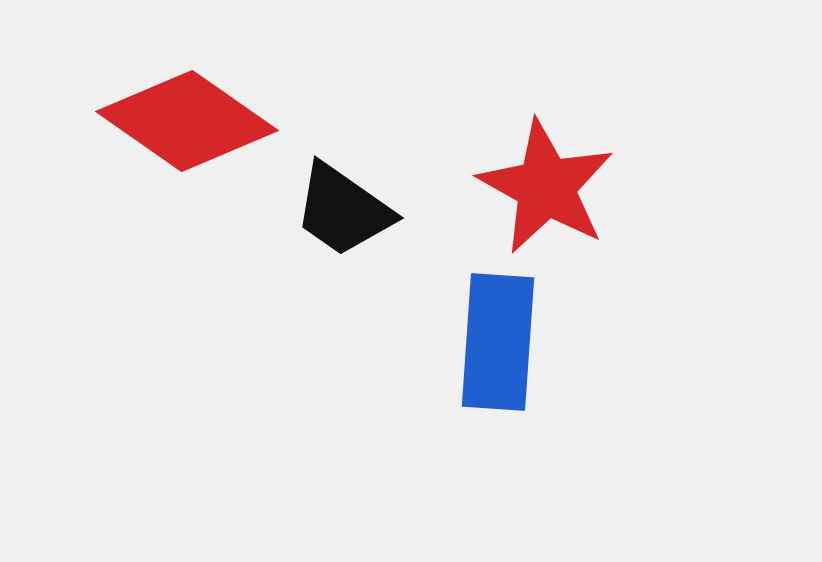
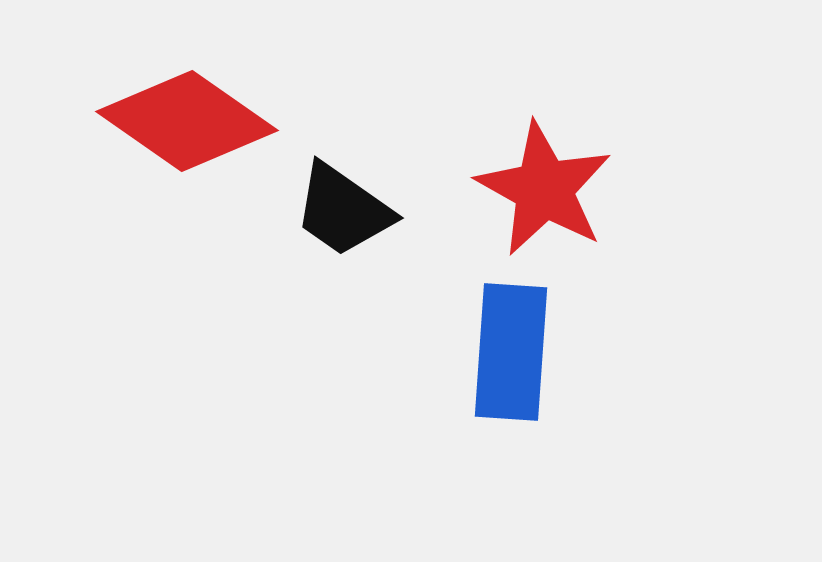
red star: moved 2 px left, 2 px down
blue rectangle: moved 13 px right, 10 px down
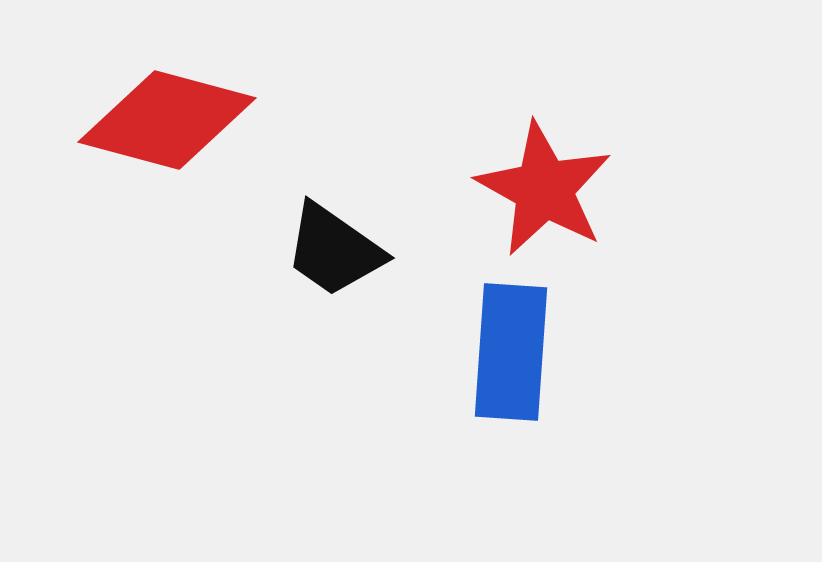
red diamond: moved 20 px left, 1 px up; rotated 20 degrees counterclockwise
black trapezoid: moved 9 px left, 40 px down
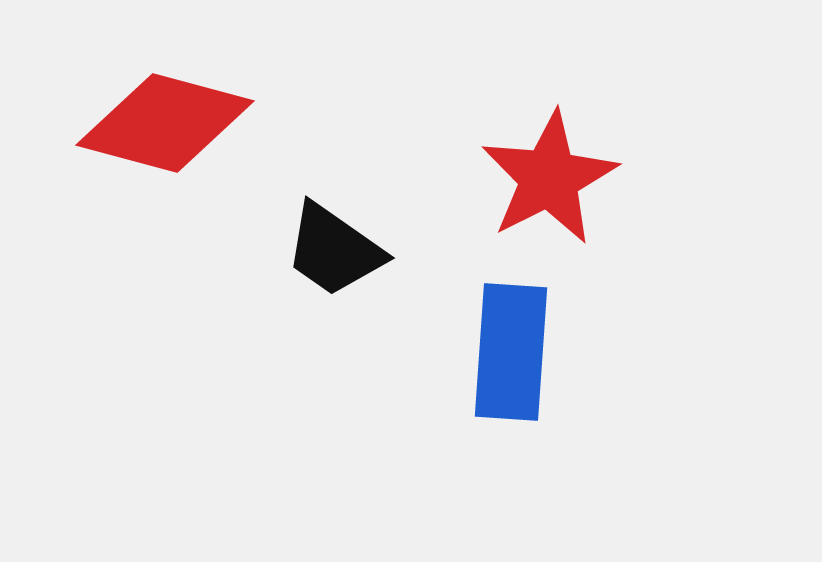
red diamond: moved 2 px left, 3 px down
red star: moved 5 px right, 11 px up; rotated 16 degrees clockwise
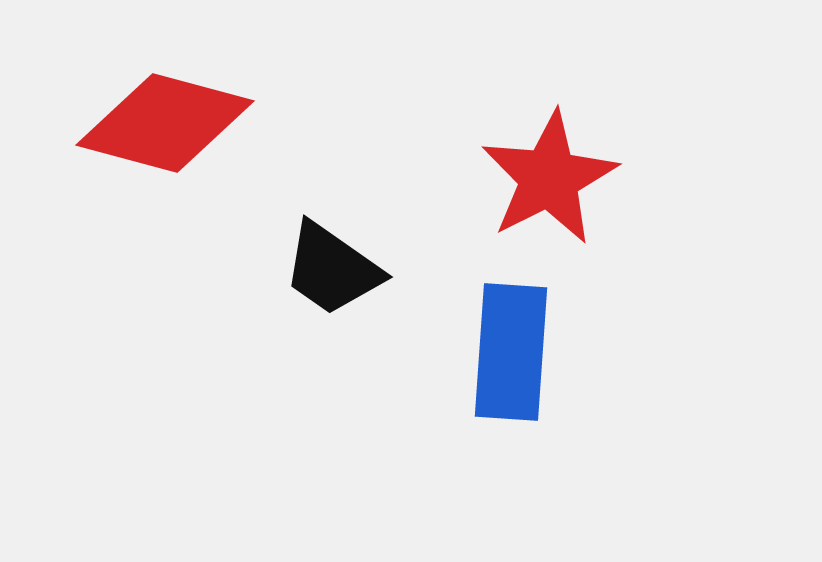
black trapezoid: moved 2 px left, 19 px down
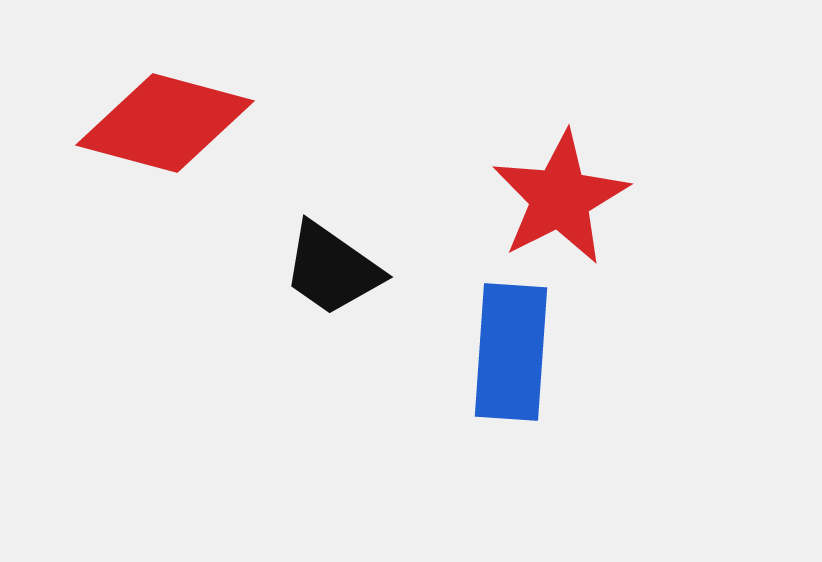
red star: moved 11 px right, 20 px down
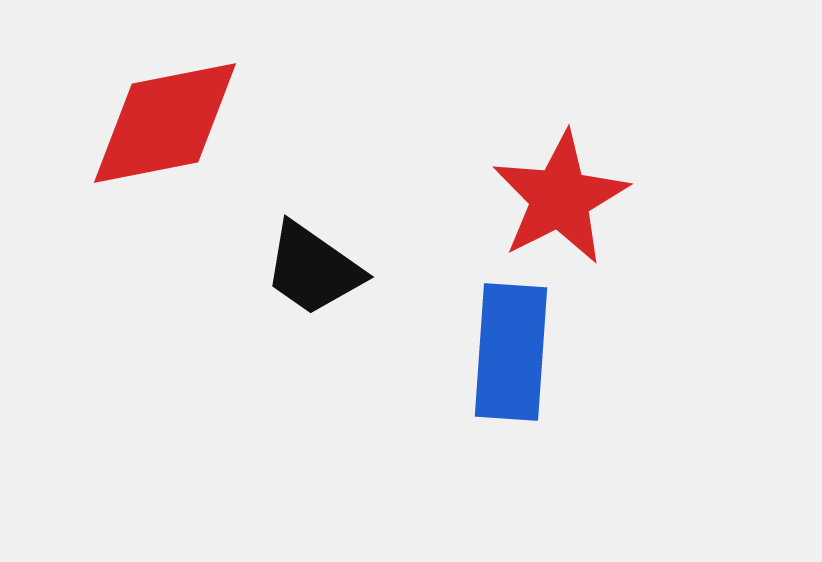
red diamond: rotated 26 degrees counterclockwise
black trapezoid: moved 19 px left
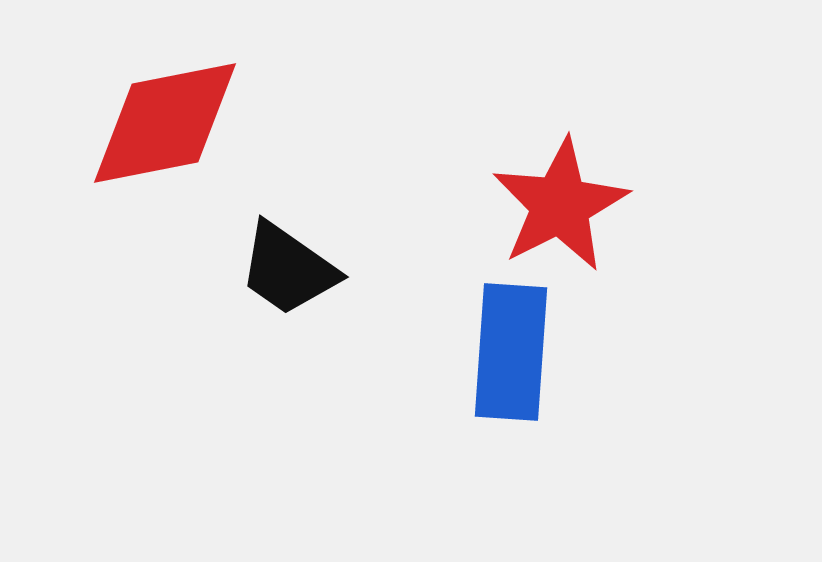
red star: moved 7 px down
black trapezoid: moved 25 px left
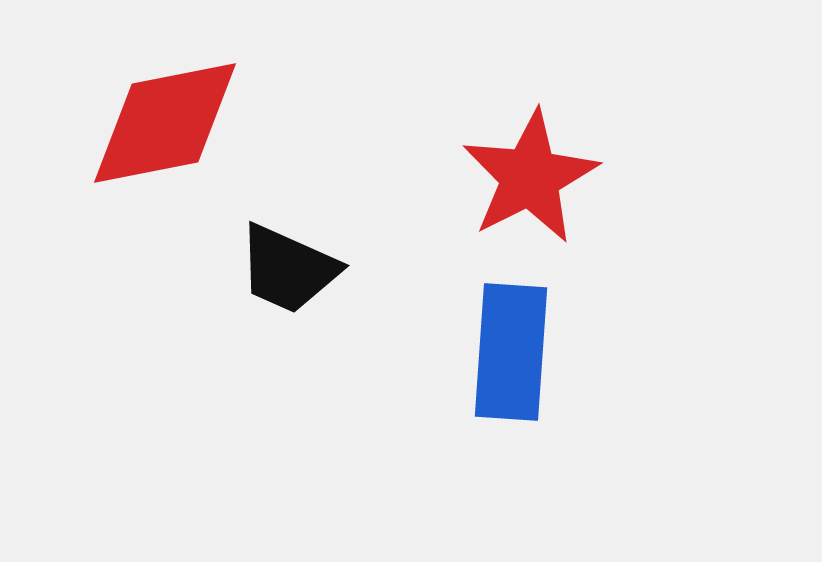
red star: moved 30 px left, 28 px up
black trapezoid: rotated 11 degrees counterclockwise
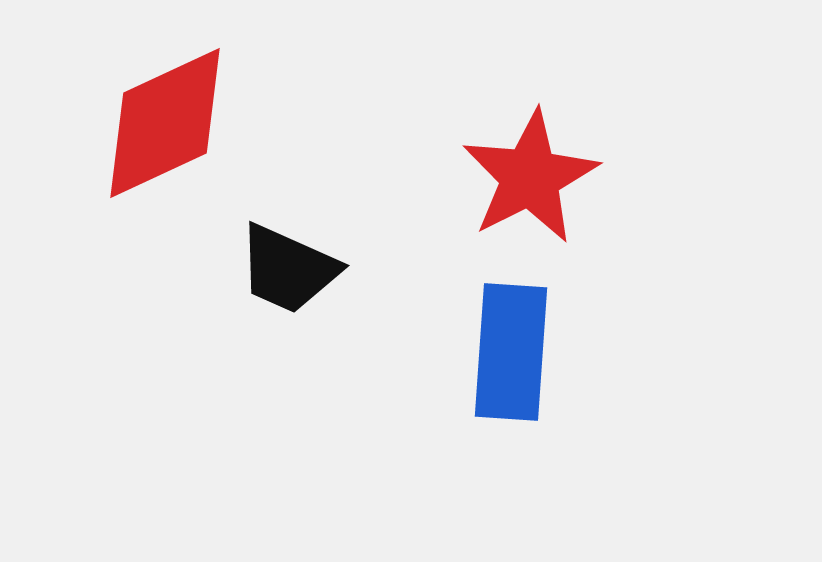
red diamond: rotated 14 degrees counterclockwise
